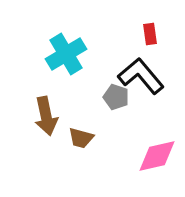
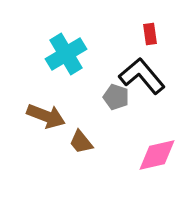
black L-shape: moved 1 px right
brown arrow: rotated 57 degrees counterclockwise
brown trapezoid: moved 4 px down; rotated 36 degrees clockwise
pink diamond: moved 1 px up
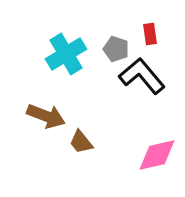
gray pentagon: moved 48 px up
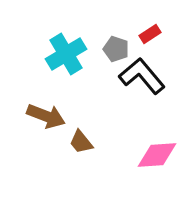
red rectangle: rotated 65 degrees clockwise
pink diamond: rotated 9 degrees clockwise
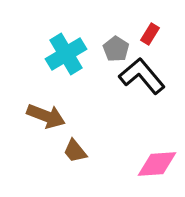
red rectangle: rotated 25 degrees counterclockwise
gray pentagon: rotated 15 degrees clockwise
brown trapezoid: moved 6 px left, 9 px down
pink diamond: moved 9 px down
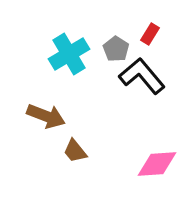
cyan cross: moved 3 px right
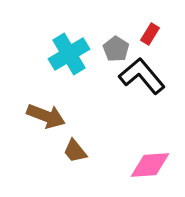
pink diamond: moved 7 px left, 1 px down
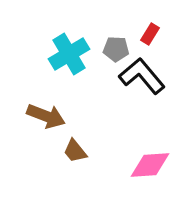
gray pentagon: rotated 30 degrees counterclockwise
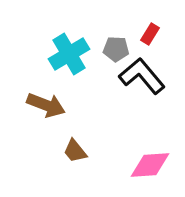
brown arrow: moved 11 px up
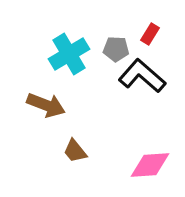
black L-shape: rotated 9 degrees counterclockwise
